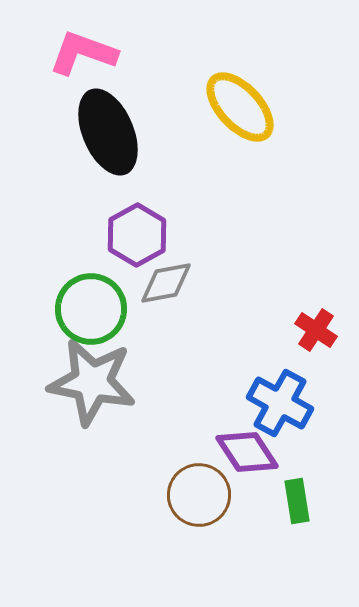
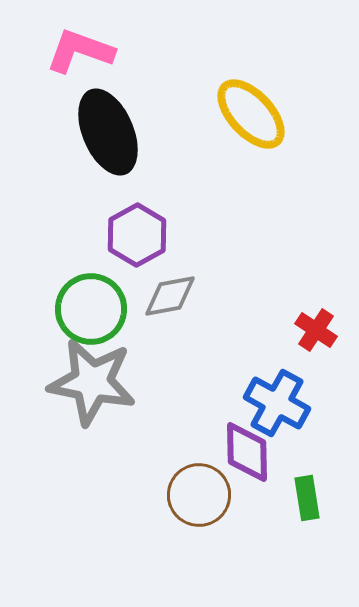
pink L-shape: moved 3 px left, 2 px up
yellow ellipse: moved 11 px right, 7 px down
gray diamond: moved 4 px right, 13 px down
blue cross: moved 3 px left
purple diamond: rotated 32 degrees clockwise
green rectangle: moved 10 px right, 3 px up
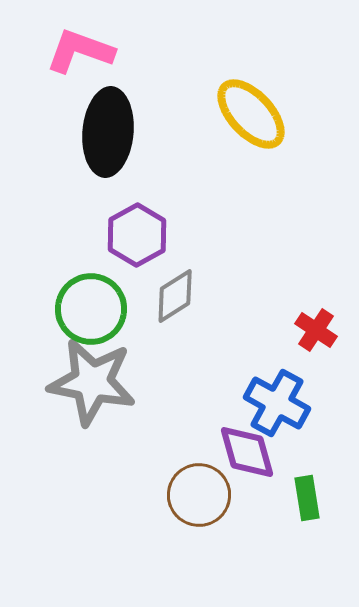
black ellipse: rotated 28 degrees clockwise
gray diamond: moved 5 px right; rotated 22 degrees counterclockwise
purple diamond: rotated 14 degrees counterclockwise
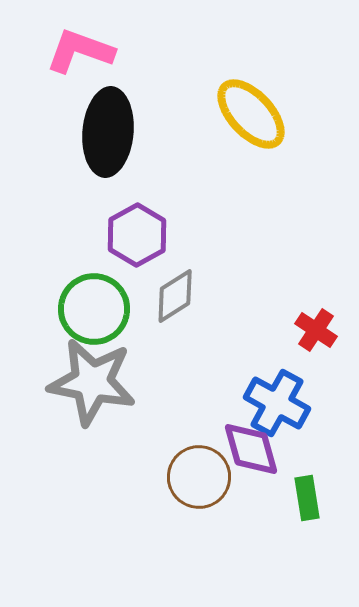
green circle: moved 3 px right
purple diamond: moved 4 px right, 3 px up
brown circle: moved 18 px up
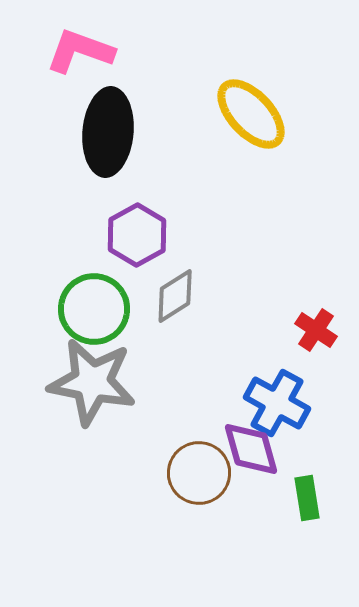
brown circle: moved 4 px up
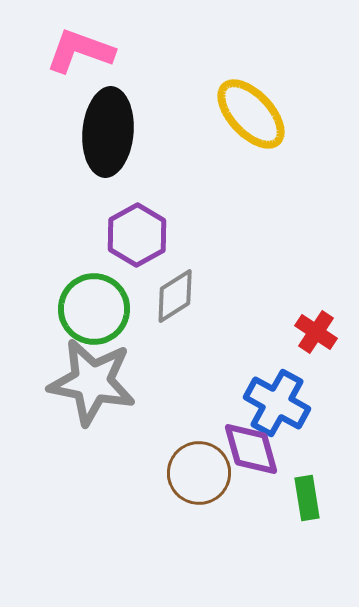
red cross: moved 2 px down
